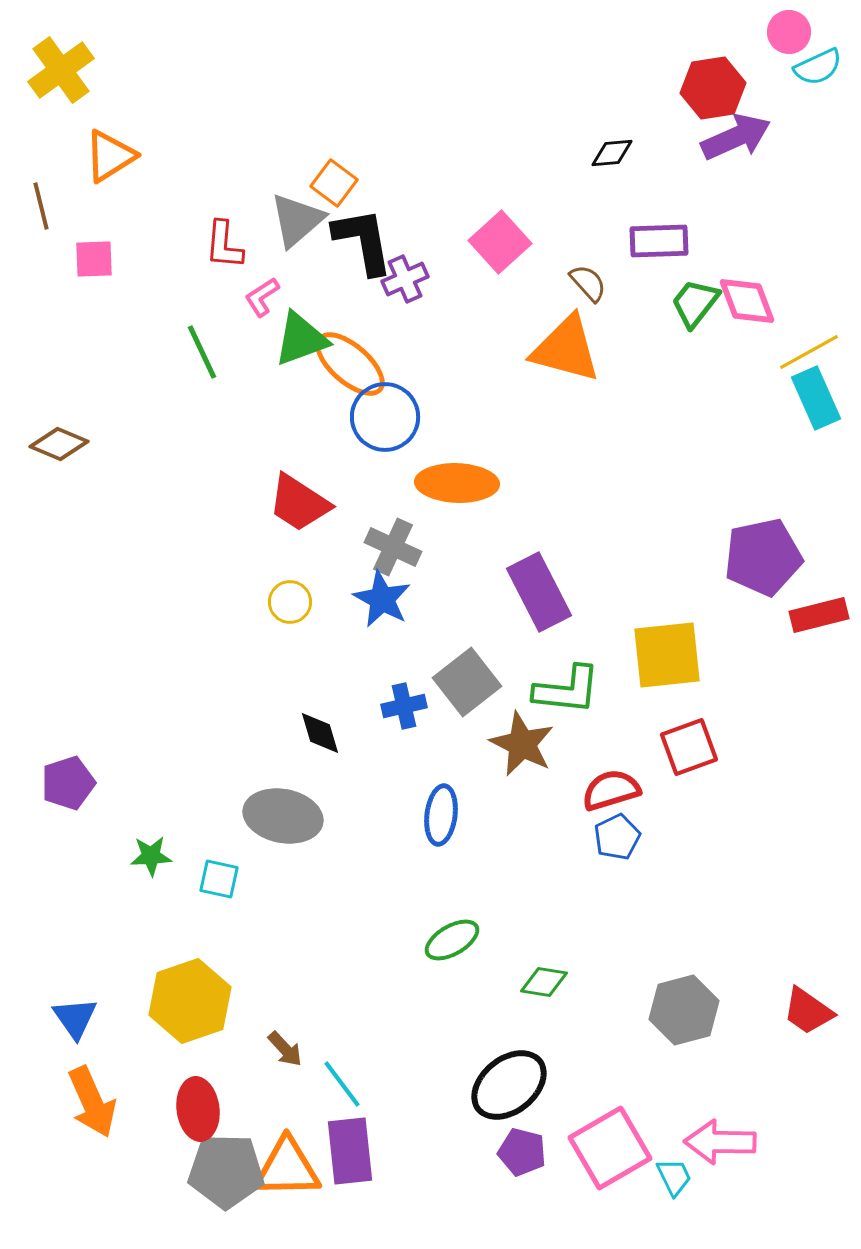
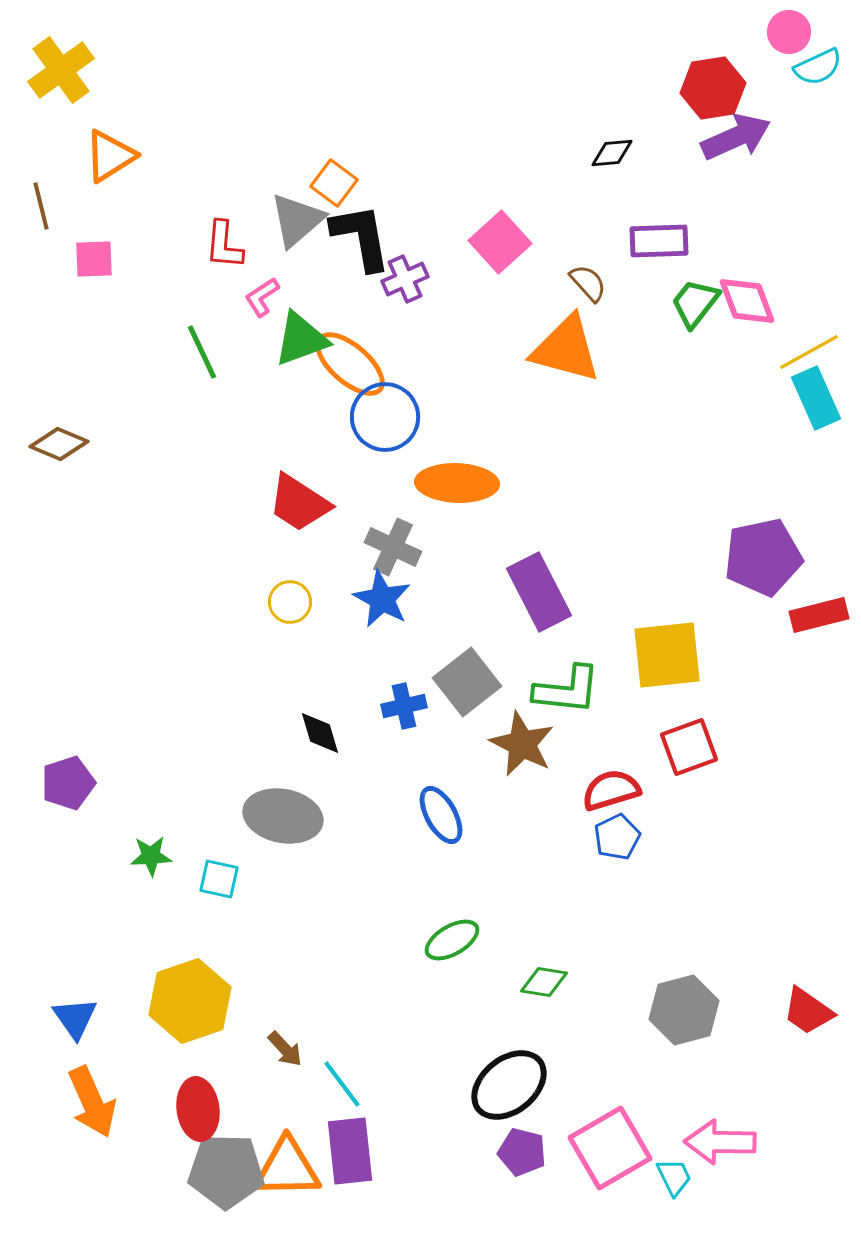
black L-shape at (363, 241): moved 2 px left, 4 px up
blue ellipse at (441, 815): rotated 36 degrees counterclockwise
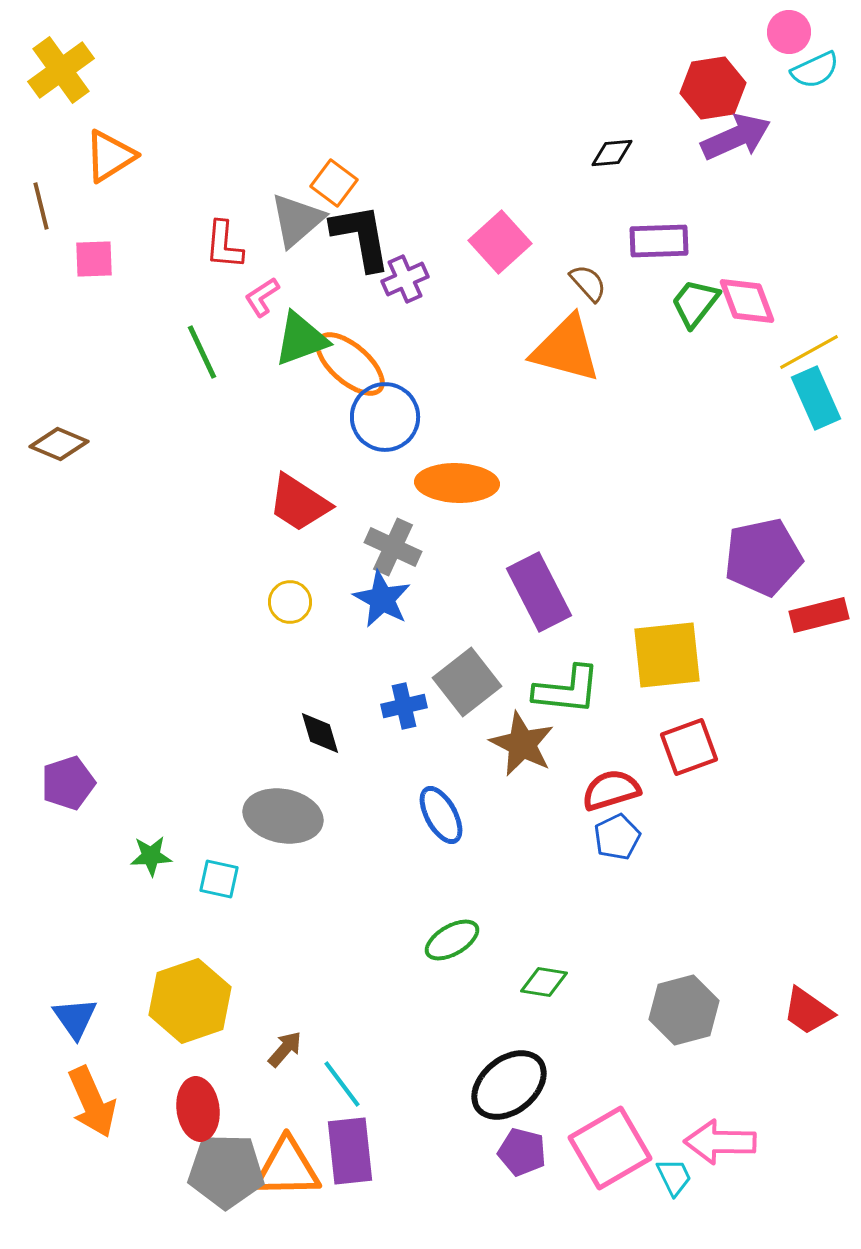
cyan semicircle at (818, 67): moved 3 px left, 3 px down
brown arrow at (285, 1049): rotated 96 degrees counterclockwise
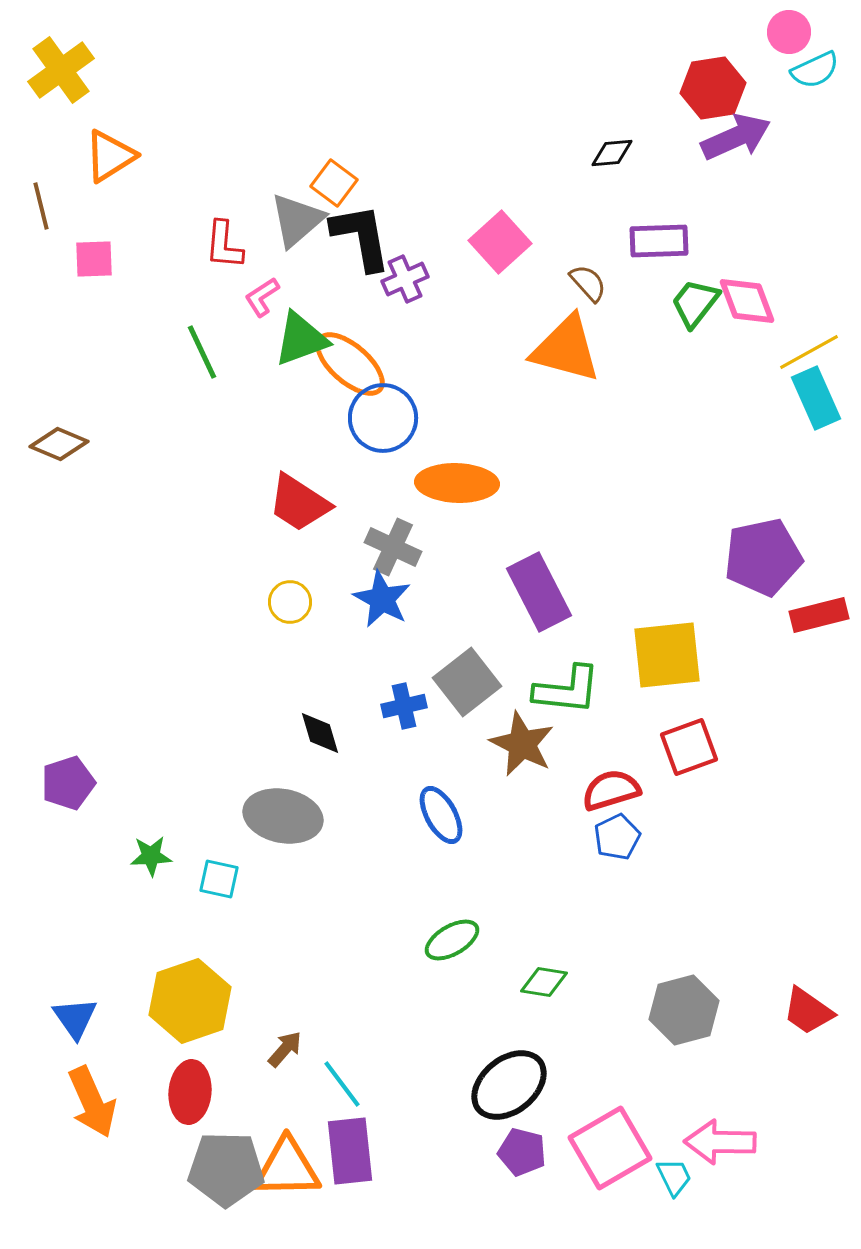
blue circle at (385, 417): moved 2 px left, 1 px down
red ellipse at (198, 1109): moved 8 px left, 17 px up; rotated 12 degrees clockwise
gray pentagon at (226, 1171): moved 2 px up
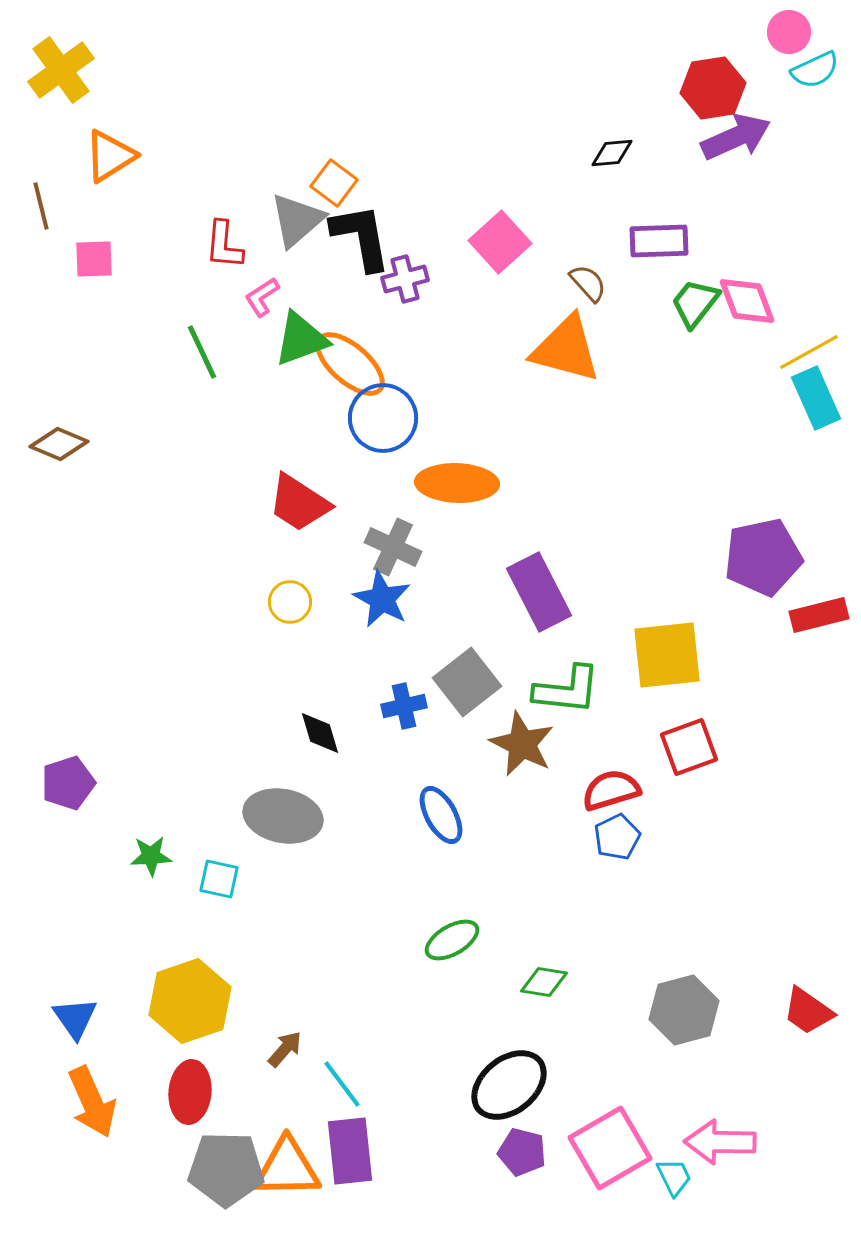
purple cross at (405, 279): rotated 9 degrees clockwise
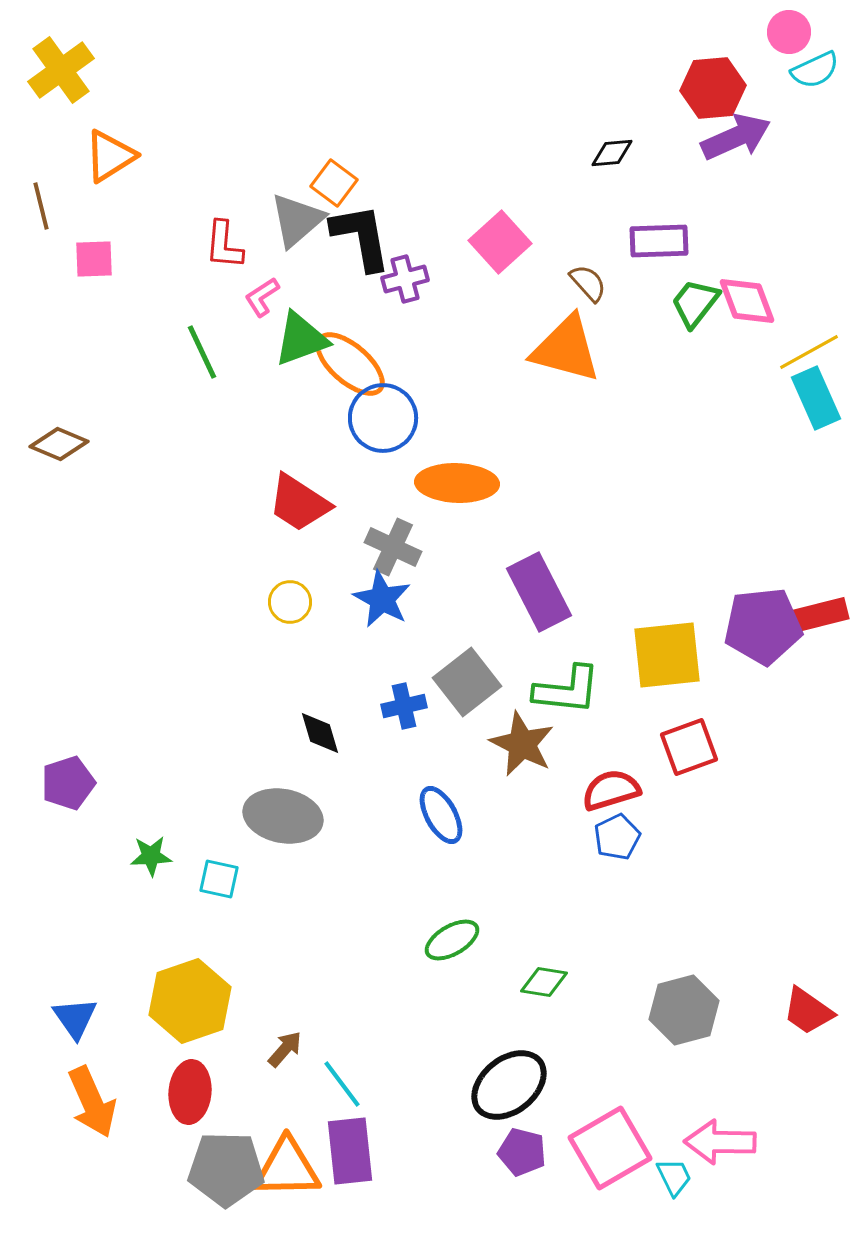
red hexagon at (713, 88): rotated 4 degrees clockwise
purple pentagon at (763, 557): moved 69 px down; rotated 6 degrees clockwise
